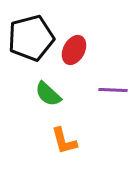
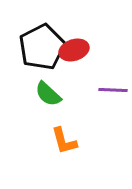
black pentagon: moved 11 px right, 9 px down; rotated 12 degrees counterclockwise
red ellipse: rotated 44 degrees clockwise
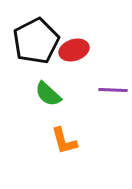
black pentagon: moved 6 px left, 6 px up
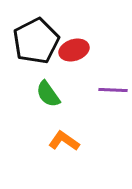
green semicircle: rotated 12 degrees clockwise
orange L-shape: rotated 140 degrees clockwise
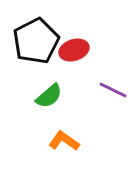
purple line: rotated 24 degrees clockwise
green semicircle: moved 1 px right, 2 px down; rotated 96 degrees counterclockwise
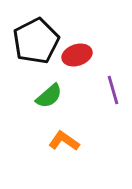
red ellipse: moved 3 px right, 5 px down
purple line: rotated 48 degrees clockwise
